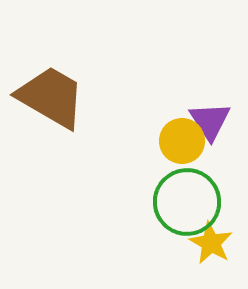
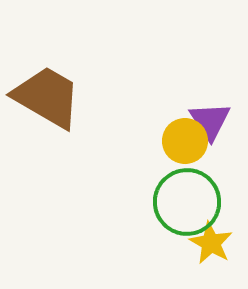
brown trapezoid: moved 4 px left
yellow circle: moved 3 px right
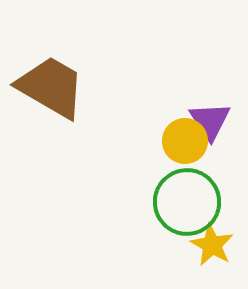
brown trapezoid: moved 4 px right, 10 px up
yellow star: moved 1 px right, 2 px down
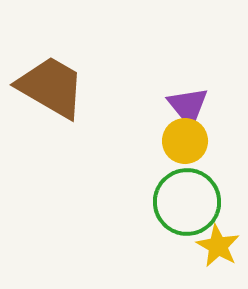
purple triangle: moved 22 px left, 15 px up; rotated 6 degrees counterclockwise
yellow star: moved 6 px right, 1 px down
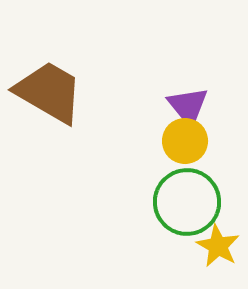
brown trapezoid: moved 2 px left, 5 px down
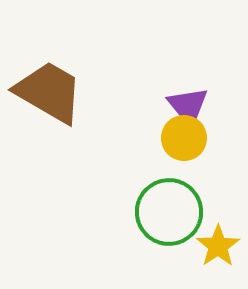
yellow circle: moved 1 px left, 3 px up
green circle: moved 18 px left, 10 px down
yellow star: rotated 9 degrees clockwise
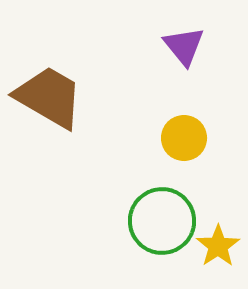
brown trapezoid: moved 5 px down
purple triangle: moved 4 px left, 60 px up
green circle: moved 7 px left, 9 px down
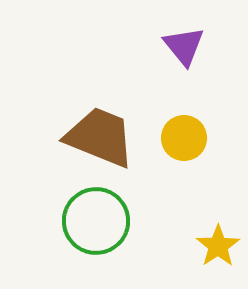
brown trapezoid: moved 51 px right, 40 px down; rotated 8 degrees counterclockwise
green circle: moved 66 px left
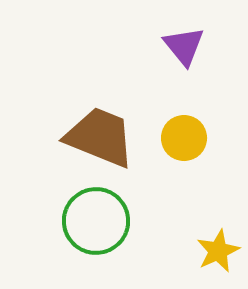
yellow star: moved 5 px down; rotated 9 degrees clockwise
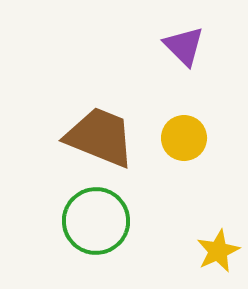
purple triangle: rotated 6 degrees counterclockwise
